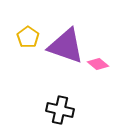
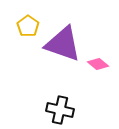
yellow pentagon: moved 11 px up
purple triangle: moved 3 px left, 2 px up
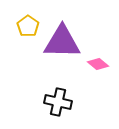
purple triangle: moved 1 px left, 2 px up; rotated 18 degrees counterclockwise
black cross: moved 2 px left, 8 px up
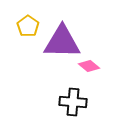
pink diamond: moved 9 px left, 2 px down
black cross: moved 15 px right; rotated 8 degrees counterclockwise
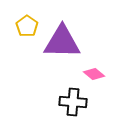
yellow pentagon: moved 1 px left
pink diamond: moved 5 px right, 8 px down
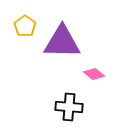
yellow pentagon: moved 2 px left
black cross: moved 4 px left, 5 px down
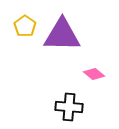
purple triangle: moved 7 px up
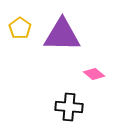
yellow pentagon: moved 5 px left, 2 px down
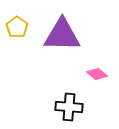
yellow pentagon: moved 3 px left, 1 px up
pink diamond: moved 3 px right
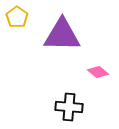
yellow pentagon: moved 10 px up
pink diamond: moved 1 px right, 2 px up
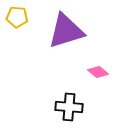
yellow pentagon: rotated 30 degrees counterclockwise
purple triangle: moved 4 px right, 4 px up; rotated 18 degrees counterclockwise
